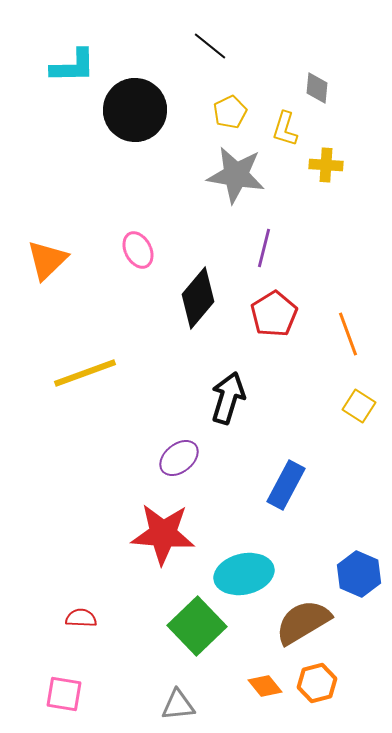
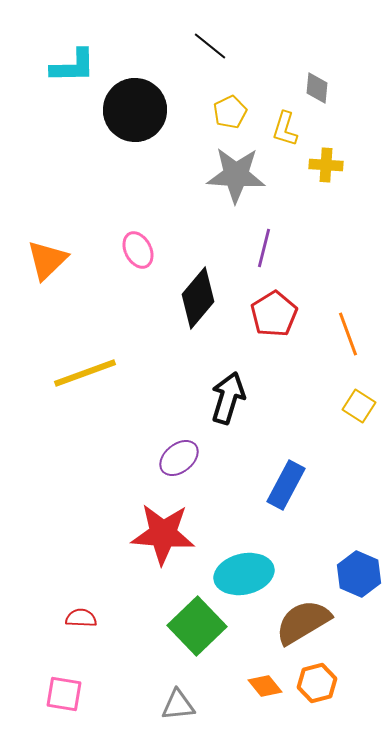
gray star: rotated 6 degrees counterclockwise
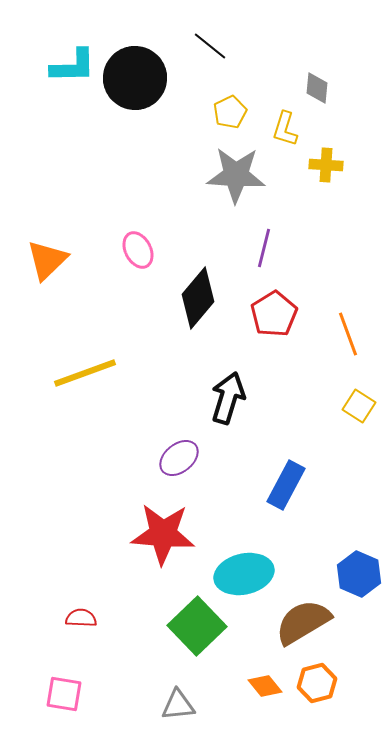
black circle: moved 32 px up
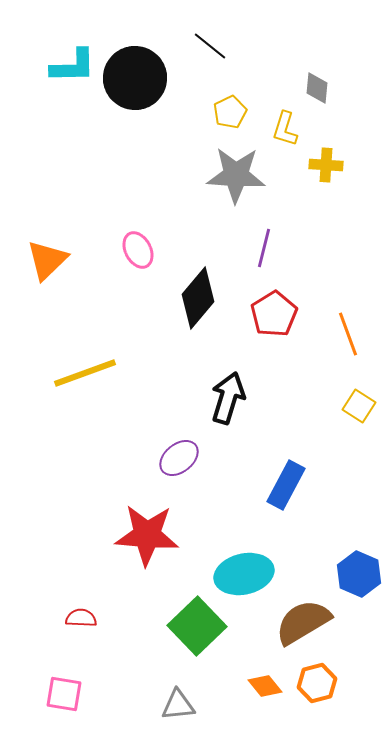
red star: moved 16 px left, 1 px down
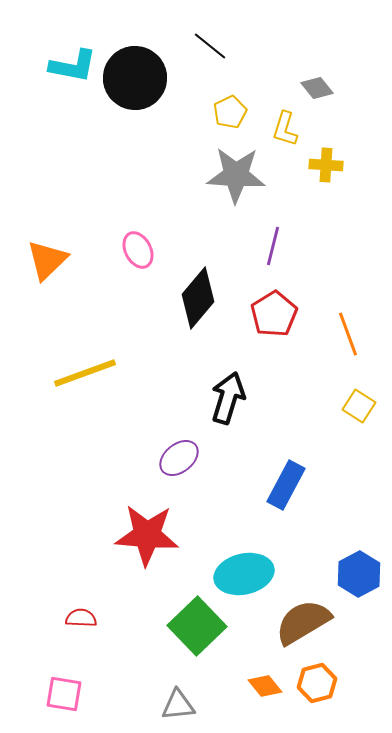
cyan L-shape: rotated 12 degrees clockwise
gray diamond: rotated 44 degrees counterclockwise
purple line: moved 9 px right, 2 px up
blue hexagon: rotated 9 degrees clockwise
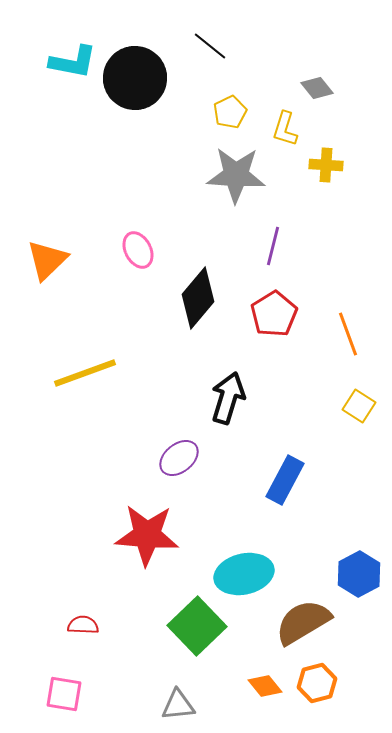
cyan L-shape: moved 4 px up
blue rectangle: moved 1 px left, 5 px up
red semicircle: moved 2 px right, 7 px down
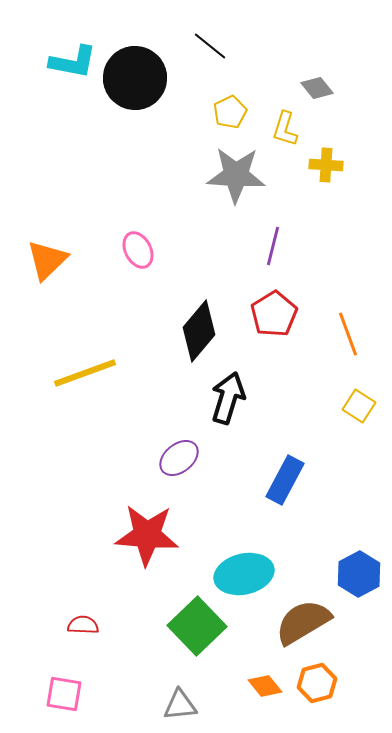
black diamond: moved 1 px right, 33 px down
gray triangle: moved 2 px right
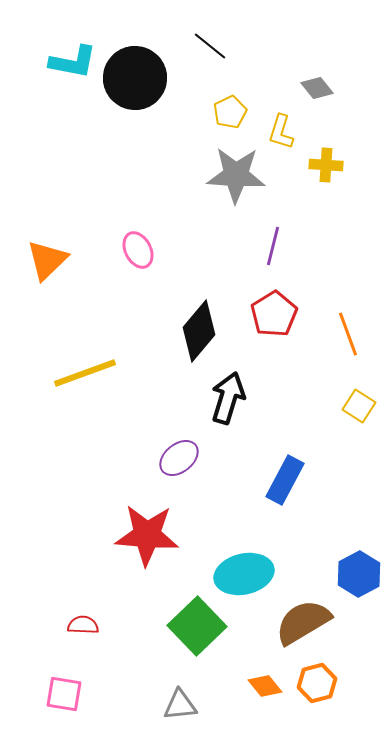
yellow L-shape: moved 4 px left, 3 px down
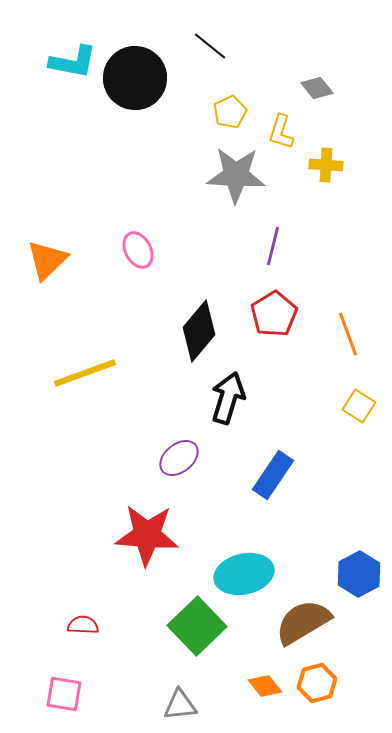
blue rectangle: moved 12 px left, 5 px up; rotated 6 degrees clockwise
